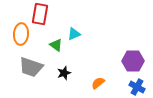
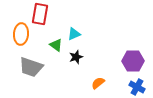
black star: moved 12 px right, 16 px up
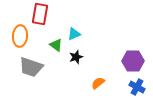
orange ellipse: moved 1 px left, 2 px down
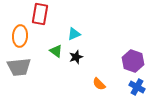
green triangle: moved 6 px down
purple hexagon: rotated 20 degrees clockwise
gray trapezoid: moved 12 px left; rotated 25 degrees counterclockwise
orange semicircle: moved 1 px right, 1 px down; rotated 96 degrees counterclockwise
